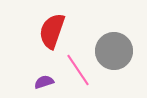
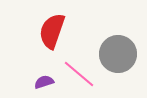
gray circle: moved 4 px right, 3 px down
pink line: moved 1 px right, 4 px down; rotated 16 degrees counterclockwise
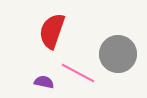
pink line: moved 1 px left, 1 px up; rotated 12 degrees counterclockwise
purple semicircle: rotated 30 degrees clockwise
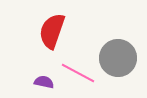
gray circle: moved 4 px down
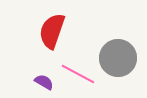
pink line: moved 1 px down
purple semicircle: rotated 18 degrees clockwise
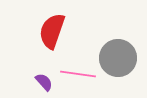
pink line: rotated 20 degrees counterclockwise
purple semicircle: rotated 18 degrees clockwise
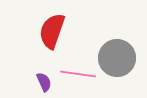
gray circle: moved 1 px left
purple semicircle: rotated 18 degrees clockwise
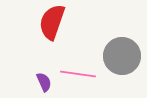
red semicircle: moved 9 px up
gray circle: moved 5 px right, 2 px up
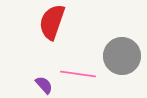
purple semicircle: moved 3 px down; rotated 18 degrees counterclockwise
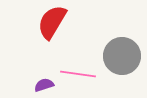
red semicircle: rotated 12 degrees clockwise
purple semicircle: rotated 66 degrees counterclockwise
